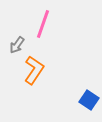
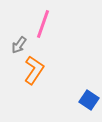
gray arrow: moved 2 px right
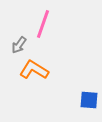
orange L-shape: rotated 92 degrees counterclockwise
blue square: rotated 30 degrees counterclockwise
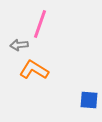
pink line: moved 3 px left
gray arrow: rotated 48 degrees clockwise
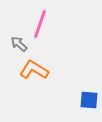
gray arrow: moved 1 px up; rotated 48 degrees clockwise
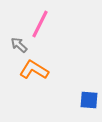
pink line: rotated 8 degrees clockwise
gray arrow: moved 1 px down
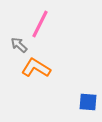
orange L-shape: moved 2 px right, 2 px up
blue square: moved 1 px left, 2 px down
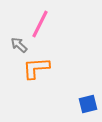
orange L-shape: rotated 36 degrees counterclockwise
blue square: moved 2 px down; rotated 18 degrees counterclockwise
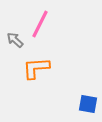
gray arrow: moved 4 px left, 5 px up
blue square: rotated 24 degrees clockwise
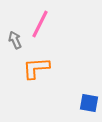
gray arrow: rotated 24 degrees clockwise
blue square: moved 1 px right, 1 px up
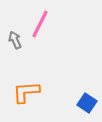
orange L-shape: moved 10 px left, 24 px down
blue square: moved 2 px left; rotated 24 degrees clockwise
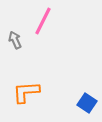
pink line: moved 3 px right, 3 px up
